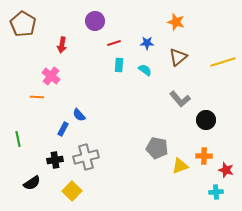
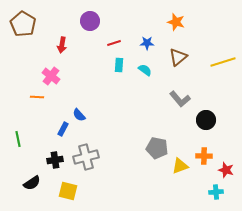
purple circle: moved 5 px left
yellow square: moved 4 px left; rotated 30 degrees counterclockwise
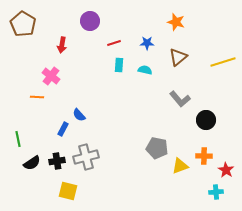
cyan semicircle: rotated 24 degrees counterclockwise
black cross: moved 2 px right, 1 px down
red star: rotated 14 degrees clockwise
black semicircle: moved 20 px up
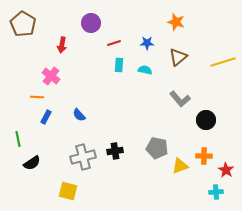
purple circle: moved 1 px right, 2 px down
blue rectangle: moved 17 px left, 12 px up
gray cross: moved 3 px left
black cross: moved 58 px right, 10 px up
